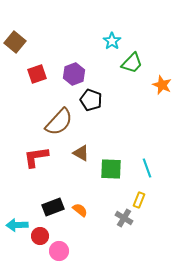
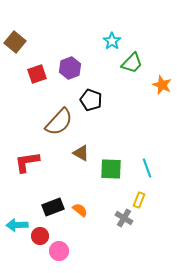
purple hexagon: moved 4 px left, 6 px up
red L-shape: moved 9 px left, 5 px down
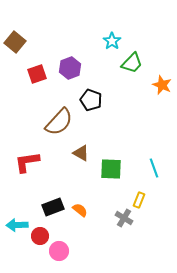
cyan line: moved 7 px right
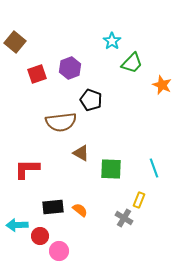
brown semicircle: moved 2 px right; rotated 40 degrees clockwise
red L-shape: moved 7 px down; rotated 8 degrees clockwise
black rectangle: rotated 15 degrees clockwise
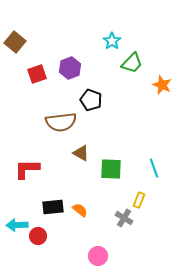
red circle: moved 2 px left
pink circle: moved 39 px right, 5 px down
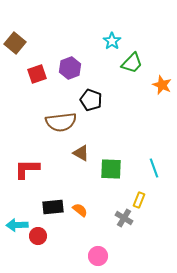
brown square: moved 1 px down
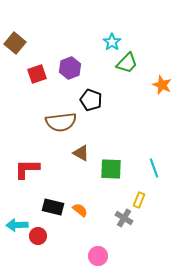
cyan star: moved 1 px down
green trapezoid: moved 5 px left
black rectangle: rotated 20 degrees clockwise
